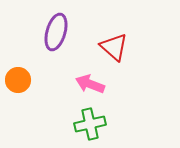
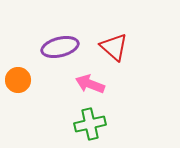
purple ellipse: moved 4 px right, 15 px down; rotated 60 degrees clockwise
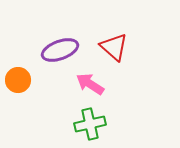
purple ellipse: moved 3 px down; rotated 6 degrees counterclockwise
pink arrow: rotated 12 degrees clockwise
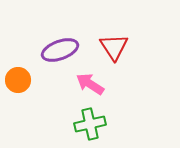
red triangle: rotated 16 degrees clockwise
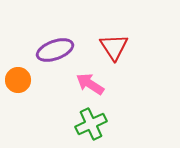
purple ellipse: moved 5 px left
green cross: moved 1 px right; rotated 12 degrees counterclockwise
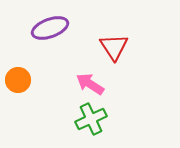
purple ellipse: moved 5 px left, 22 px up
green cross: moved 5 px up
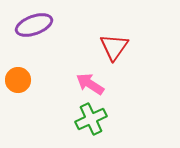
purple ellipse: moved 16 px left, 3 px up
red triangle: rotated 8 degrees clockwise
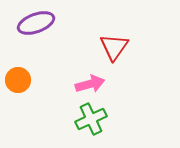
purple ellipse: moved 2 px right, 2 px up
pink arrow: rotated 132 degrees clockwise
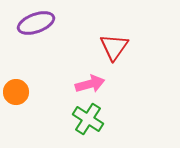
orange circle: moved 2 px left, 12 px down
green cross: moved 3 px left; rotated 32 degrees counterclockwise
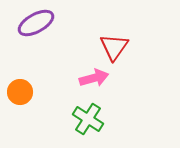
purple ellipse: rotated 9 degrees counterclockwise
pink arrow: moved 4 px right, 6 px up
orange circle: moved 4 px right
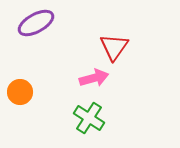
green cross: moved 1 px right, 1 px up
